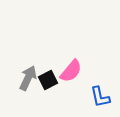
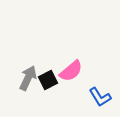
pink semicircle: rotated 10 degrees clockwise
blue L-shape: rotated 20 degrees counterclockwise
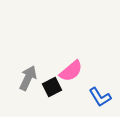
black square: moved 4 px right, 7 px down
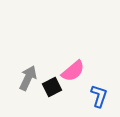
pink semicircle: moved 2 px right
blue L-shape: moved 1 px left, 1 px up; rotated 130 degrees counterclockwise
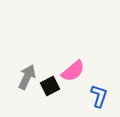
gray arrow: moved 1 px left, 1 px up
black square: moved 2 px left, 1 px up
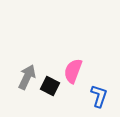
pink semicircle: rotated 150 degrees clockwise
black square: rotated 36 degrees counterclockwise
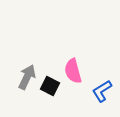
pink semicircle: rotated 35 degrees counterclockwise
blue L-shape: moved 3 px right, 5 px up; rotated 140 degrees counterclockwise
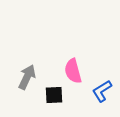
black square: moved 4 px right, 9 px down; rotated 30 degrees counterclockwise
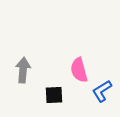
pink semicircle: moved 6 px right, 1 px up
gray arrow: moved 4 px left, 7 px up; rotated 20 degrees counterclockwise
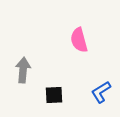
pink semicircle: moved 30 px up
blue L-shape: moved 1 px left, 1 px down
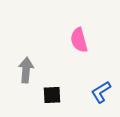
gray arrow: moved 3 px right
black square: moved 2 px left
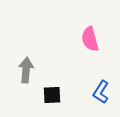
pink semicircle: moved 11 px right, 1 px up
blue L-shape: rotated 25 degrees counterclockwise
